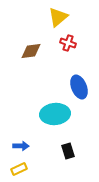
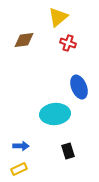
brown diamond: moved 7 px left, 11 px up
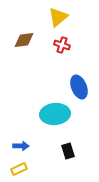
red cross: moved 6 px left, 2 px down
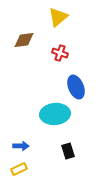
red cross: moved 2 px left, 8 px down
blue ellipse: moved 3 px left
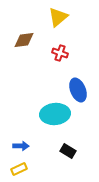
blue ellipse: moved 2 px right, 3 px down
black rectangle: rotated 42 degrees counterclockwise
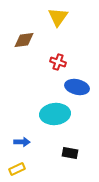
yellow triangle: rotated 15 degrees counterclockwise
red cross: moved 2 px left, 9 px down
blue ellipse: moved 1 px left, 3 px up; rotated 55 degrees counterclockwise
blue arrow: moved 1 px right, 4 px up
black rectangle: moved 2 px right, 2 px down; rotated 21 degrees counterclockwise
yellow rectangle: moved 2 px left
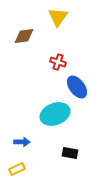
brown diamond: moved 4 px up
blue ellipse: rotated 40 degrees clockwise
cyan ellipse: rotated 16 degrees counterclockwise
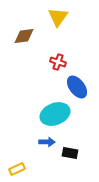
blue arrow: moved 25 px right
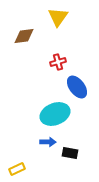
red cross: rotated 35 degrees counterclockwise
blue arrow: moved 1 px right
